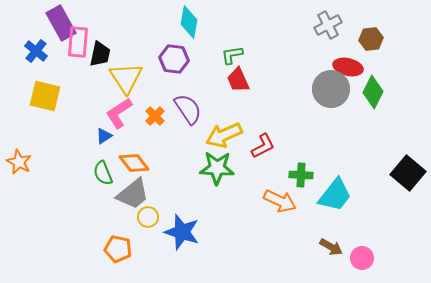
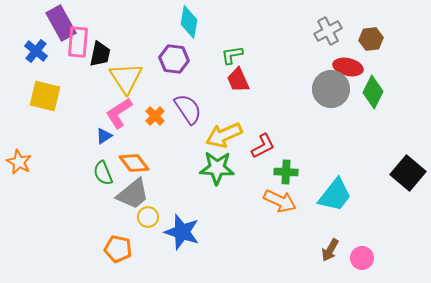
gray cross: moved 6 px down
green cross: moved 15 px left, 3 px up
brown arrow: moved 1 px left, 3 px down; rotated 90 degrees clockwise
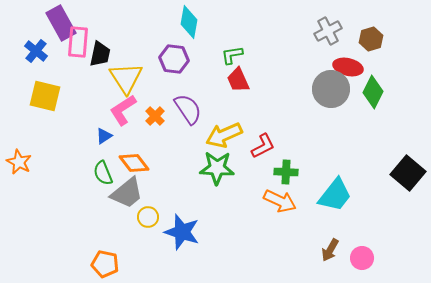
brown hexagon: rotated 10 degrees counterclockwise
pink L-shape: moved 4 px right, 3 px up
gray trapezoid: moved 6 px left, 1 px up
orange pentagon: moved 13 px left, 15 px down
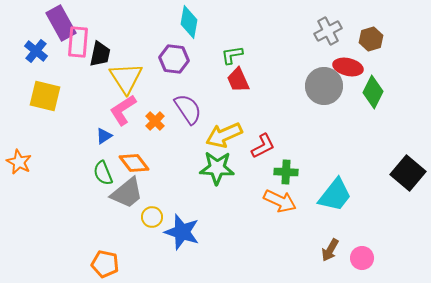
gray circle: moved 7 px left, 3 px up
orange cross: moved 5 px down
yellow circle: moved 4 px right
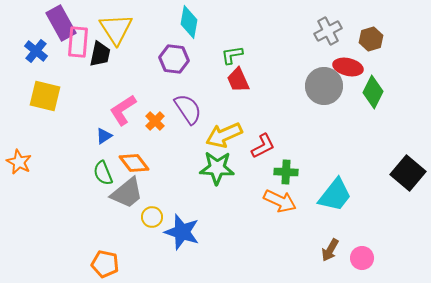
yellow triangle: moved 10 px left, 49 px up
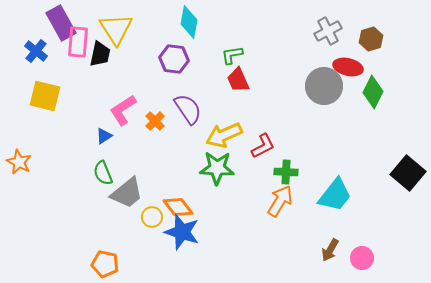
orange diamond: moved 44 px right, 44 px down
orange arrow: rotated 84 degrees counterclockwise
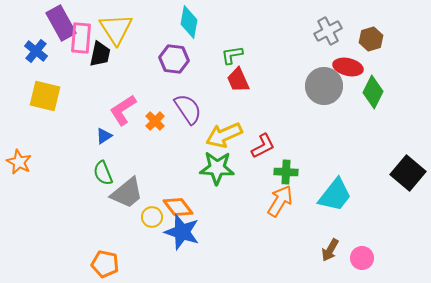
pink rectangle: moved 3 px right, 4 px up
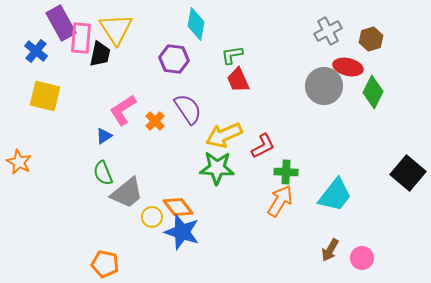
cyan diamond: moved 7 px right, 2 px down
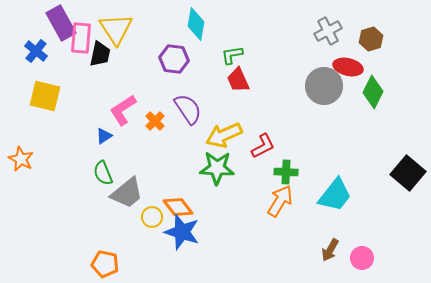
orange star: moved 2 px right, 3 px up
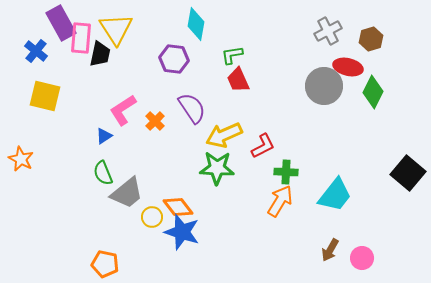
purple semicircle: moved 4 px right, 1 px up
